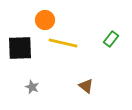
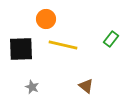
orange circle: moved 1 px right, 1 px up
yellow line: moved 2 px down
black square: moved 1 px right, 1 px down
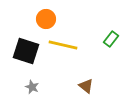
black square: moved 5 px right, 2 px down; rotated 20 degrees clockwise
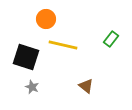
black square: moved 6 px down
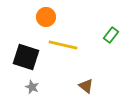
orange circle: moved 2 px up
green rectangle: moved 4 px up
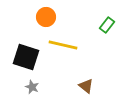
green rectangle: moved 4 px left, 10 px up
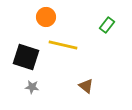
gray star: rotated 16 degrees counterclockwise
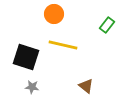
orange circle: moved 8 px right, 3 px up
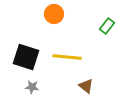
green rectangle: moved 1 px down
yellow line: moved 4 px right, 12 px down; rotated 8 degrees counterclockwise
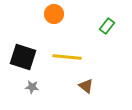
black square: moved 3 px left
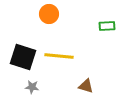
orange circle: moved 5 px left
green rectangle: rotated 49 degrees clockwise
yellow line: moved 8 px left, 1 px up
brown triangle: rotated 21 degrees counterclockwise
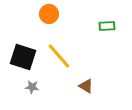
yellow line: rotated 44 degrees clockwise
brown triangle: rotated 14 degrees clockwise
